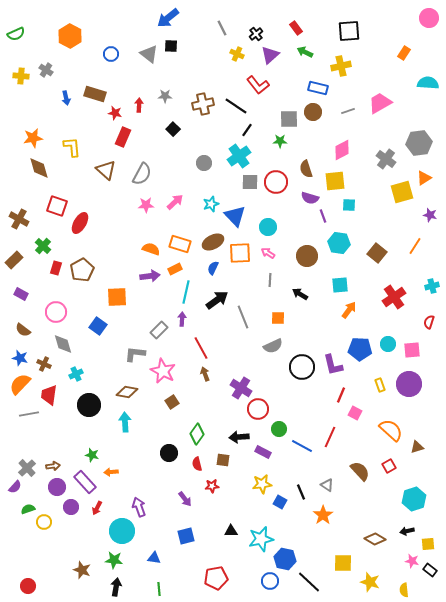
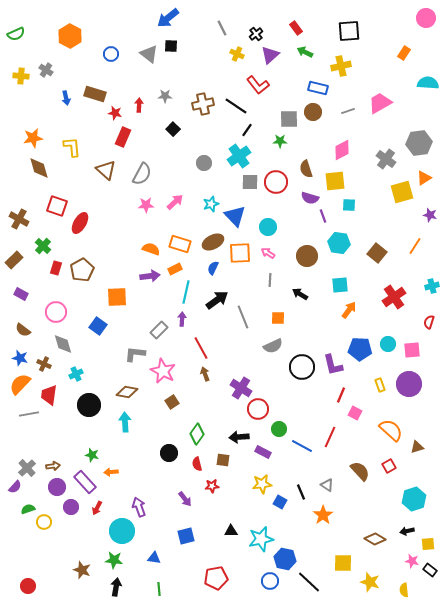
pink circle at (429, 18): moved 3 px left
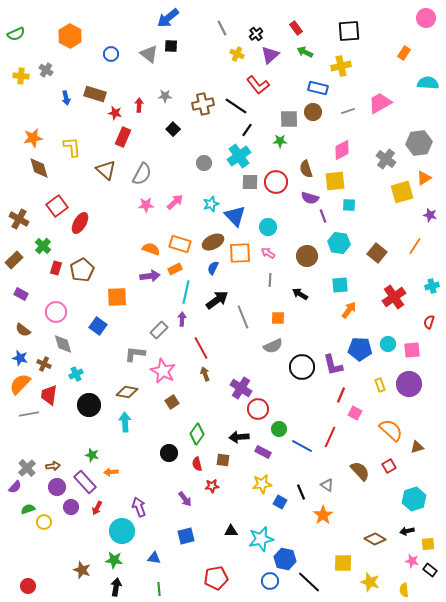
red square at (57, 206): rotated 35 degrees clockwise
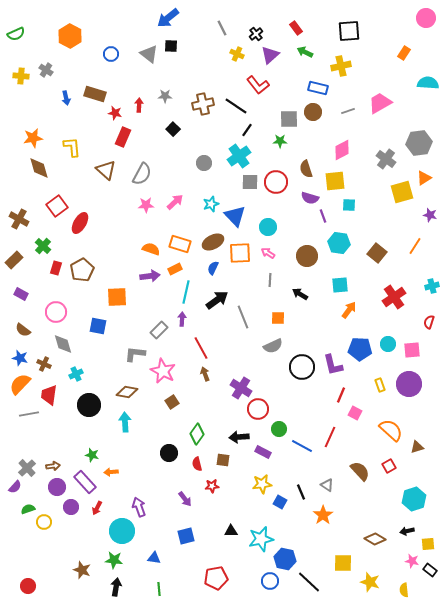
blue square at (98, 326): rotated 24 degrees counterclockwise
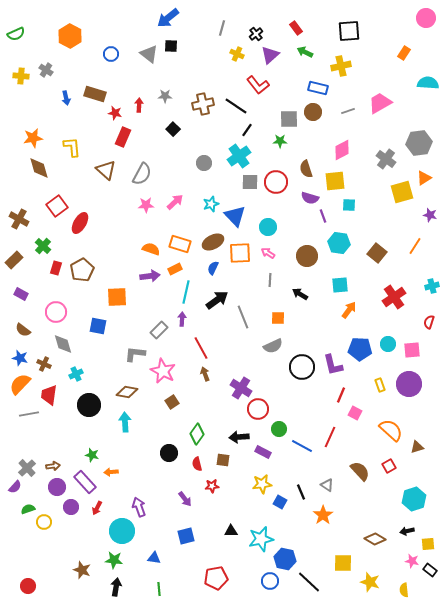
gray line at (222, 28): rotated 42 degrees clockwise
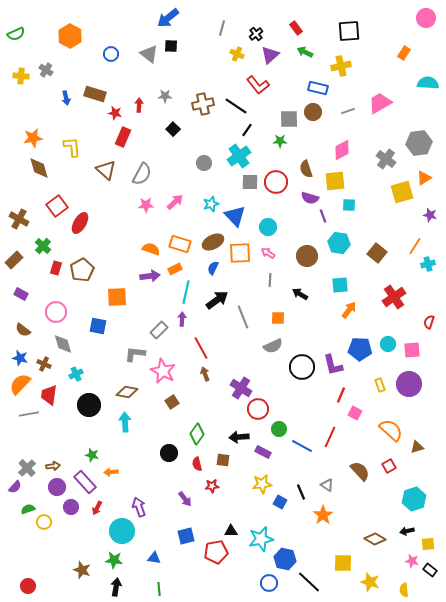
cyan cross at (432, 286): moved 4 px left, 22 px up
red pentagon at (216, 578): moved 26 px up
blue circle at (270, 581): moved 1 px left, 2 px down
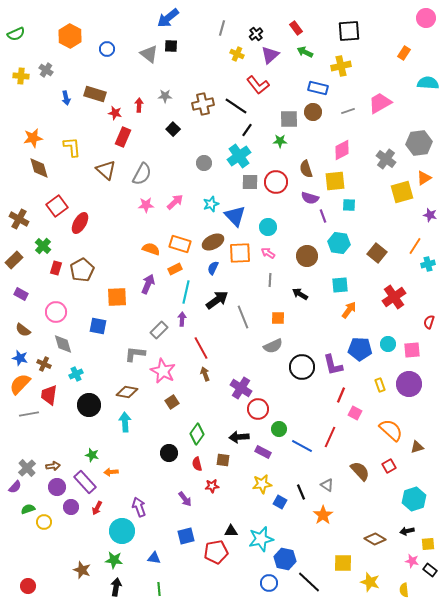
blue circle at (111, 54): moved 4 px left, 5 px up
purple arrow at (150, 276): moved 2 px left, 8 px down; rotated 60 degrees counterclockwise
